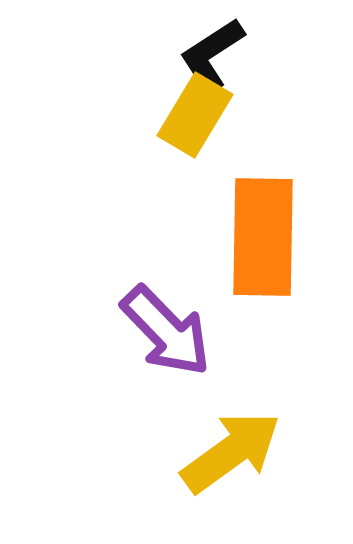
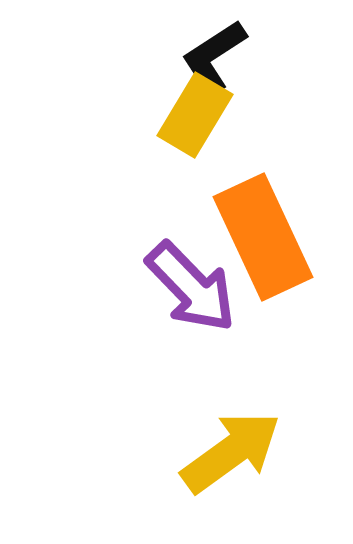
black L-shape: moved 2 px right, 2 px down
orange rectangle: rotated 26 degrees counterclockwise
purple arrow: moved 25 px right, 44 px up
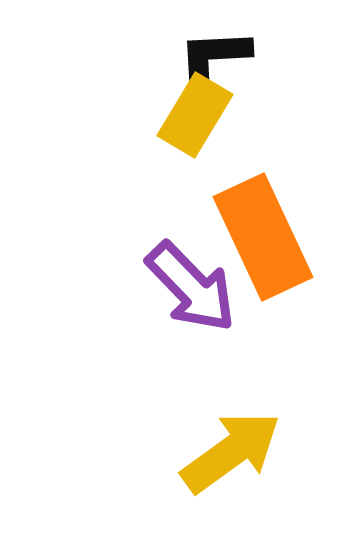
black L-shape: rotated 30 degrees clockwise
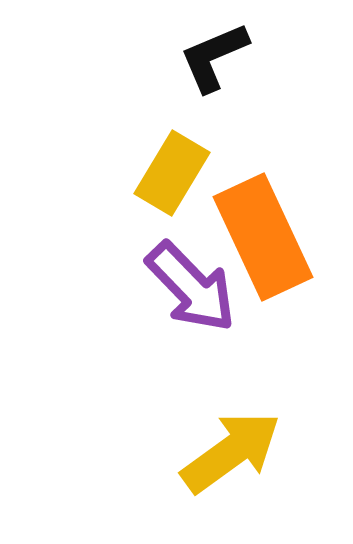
black L-shape: rotated 20 degrees counterclockwise
yellow rectangle: moved 23 px left, 58 px down
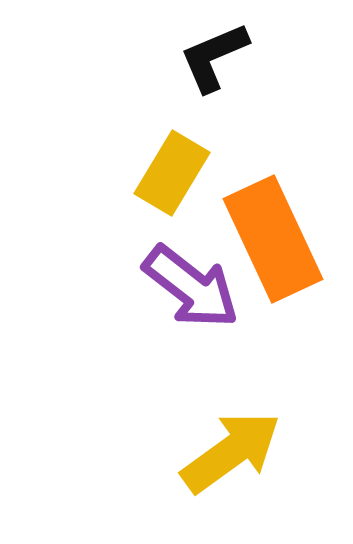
orange rectangle: moved 10 px right, 2 px down
purple arrow: rotated 8 degrees counterclockwise
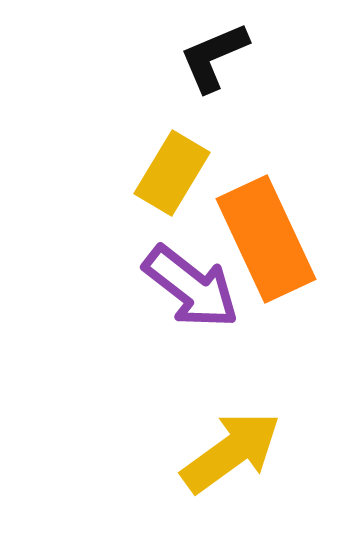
orange rectangle: moved 7 px left
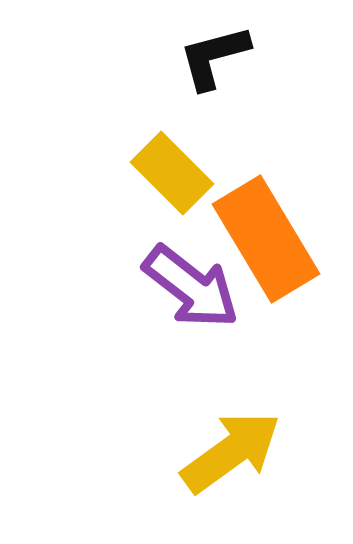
black L-shape: rotated 8 degrees clockwise
yellow rectangle: rotated 76 degrees counterclockwise
orange rectangle: rotated 6 degrees counterclockwise
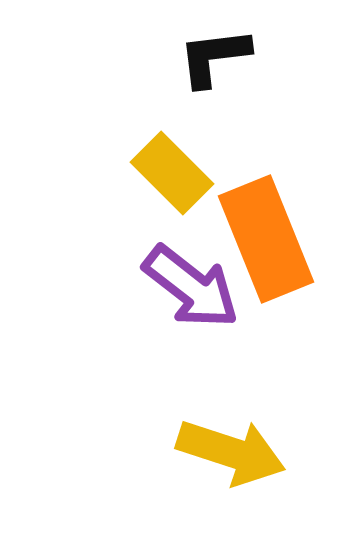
black L-shape: rotated 8 degrees clockwise
orange rectangle: rotated 9 degrees clockwise
yellow arrow: rotated 54 degrees clockwise
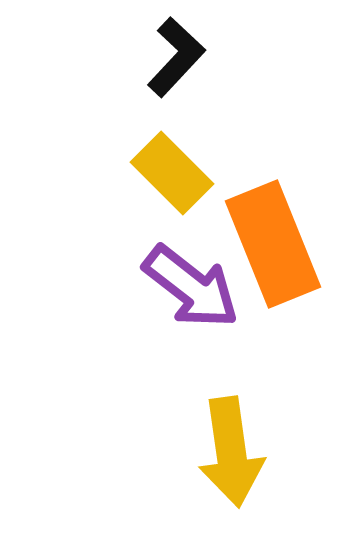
black L-shape: moved 38 px left; rotated 140 degrees clockwise
orange rectangle: moved 7 px right, 5 px down
yellow arrow: rotated 64 degrees clockwise
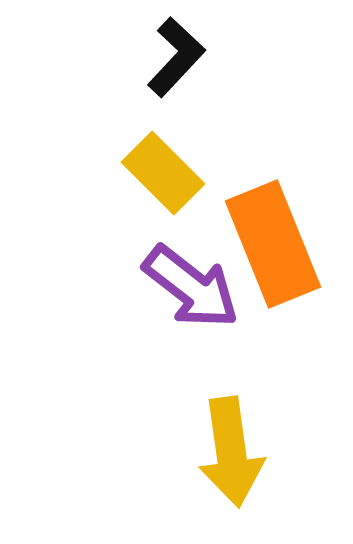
yellow rectangle: moved 9 px left
